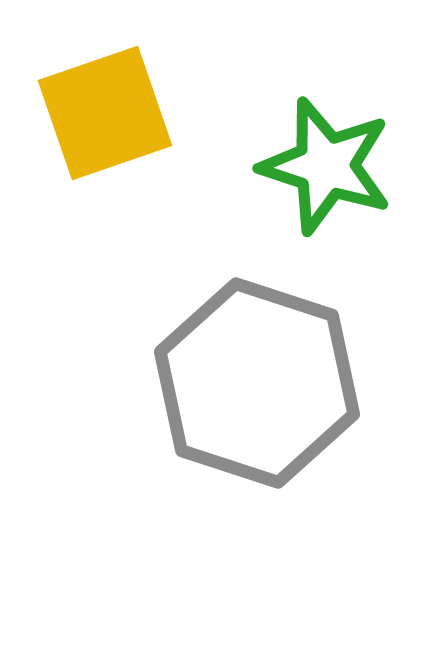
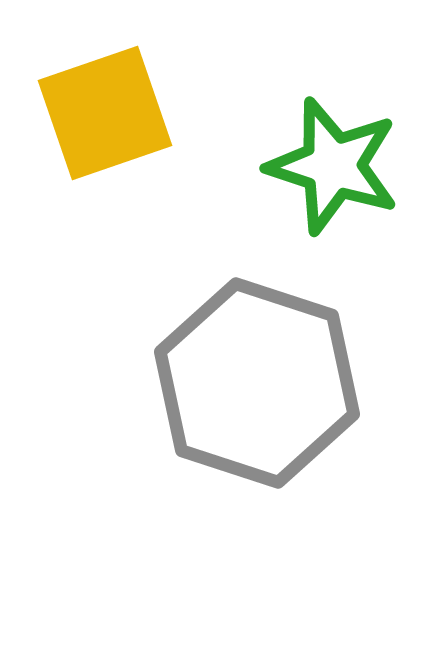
green star: moved 7 px right
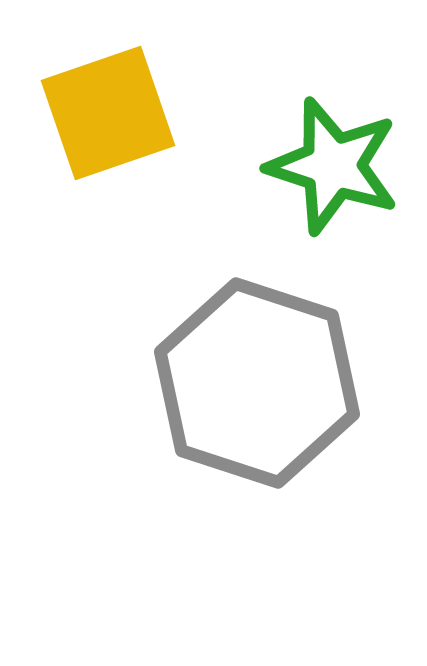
yellow square: moved 3 px right
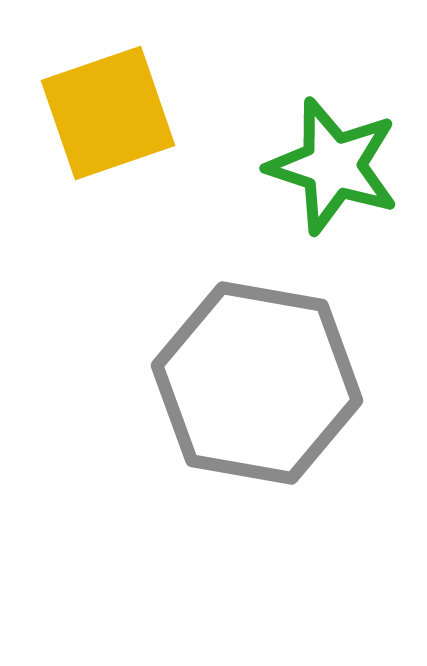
gray hexagon: rotated 8 degrees counterclockwise
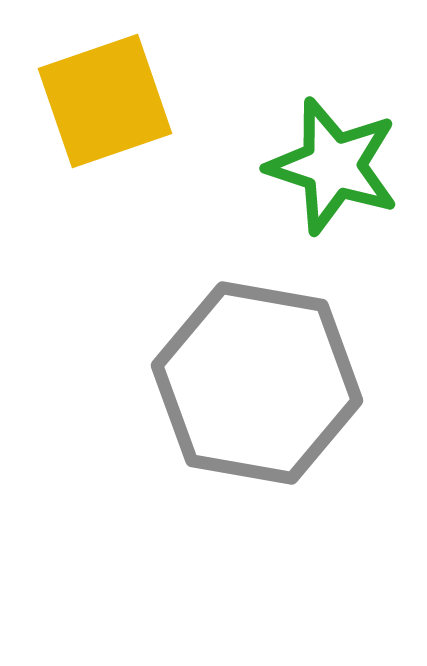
yellow square: moved 3 px left, 12 px up
